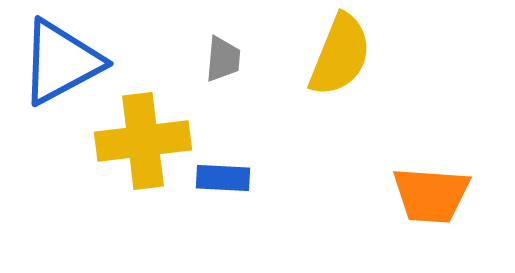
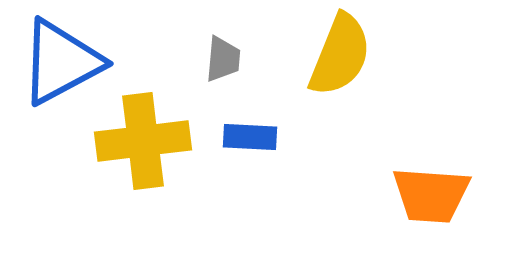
blue rectangle: moved 27 px right, 41 px up
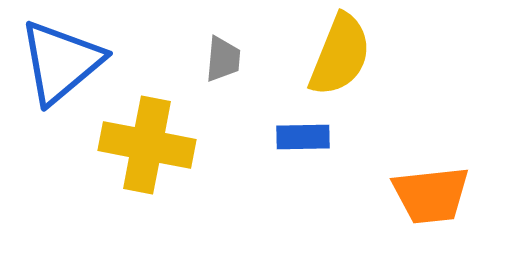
blue triangle: rotated 12 degrees counterclockwise
blue rectangle: moved 53 px right; rotated 4 degrees counterclockwise
yellow cross: moved 4 px right, 4 px down; rotated 18 degrees clockwise
orange trapezoid: rotated 10 degrees counterclockwise
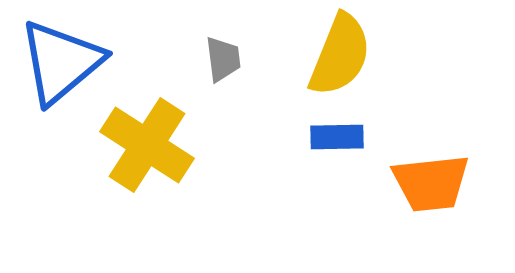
gray trapezoid: rotated 12 degrees counterclockwise
blue rectangle: moved 34 px right
yellow cross: rotated 22 degrees clockwise
orange trapezoid: moved 12 px up
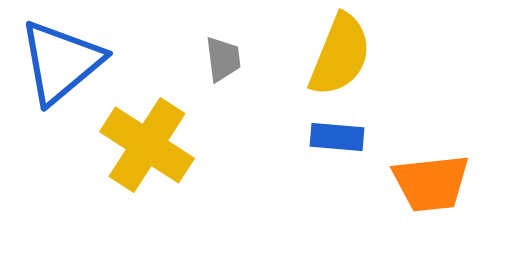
blue rectangle: rotated 6 degrees clockwise
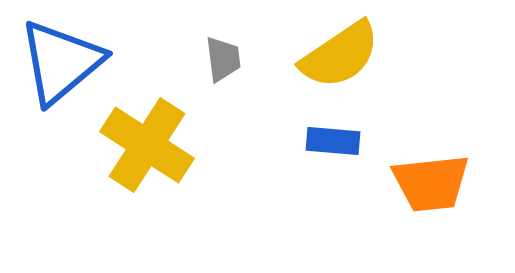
yellow semicircle: rotated 34 degrees clockwise
blue rectangle: moved 4 px left, 4 px down
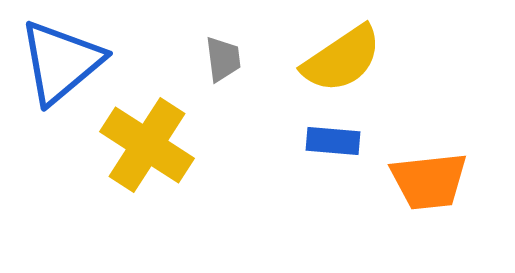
yellow semicircle: moved 2 px right, 4 px down
orange trapezoid: moved 2 px left, 2 px up
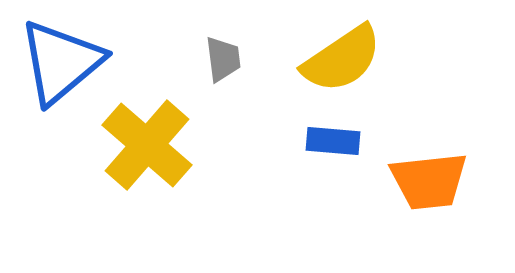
yellow cross: rotated 8 degrees clockwise
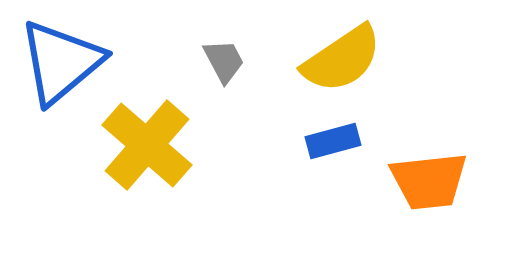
gray trapezoid: moved 1 px right, 2 px down; rotated 21 degrees counterclockwise
blue rectangle: rotated 20 degrees counterclockwise
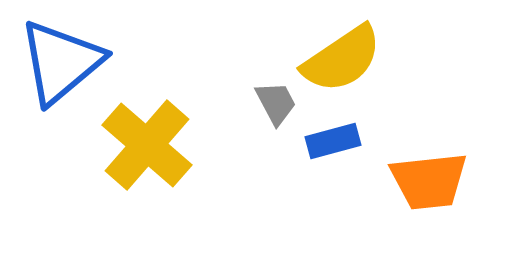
gray trapezoid: moved 52 px right, 42 px down
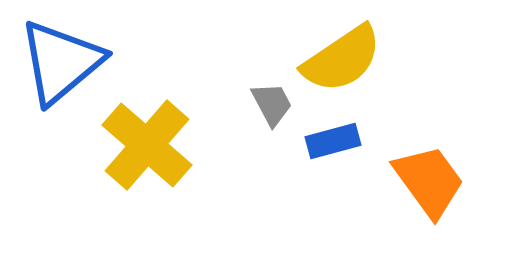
gray trapezoid: moved 4 px left, 1 px down
orange trapezoid: rotated 120 degrees counterclockwise
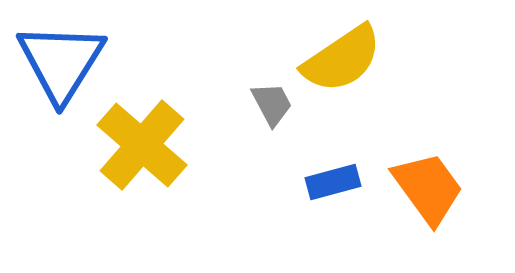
blue triangle: rotated 18 degrees counterclockwise
blue rectangle: moved 41 px down
yellow cross: moved 5 px left
orange trapezoid: moved 1 px left, 7 px down
